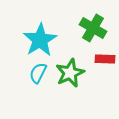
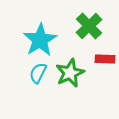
green cross: moved 4 px left, 2 px up; rotated 16 degrees clockwise
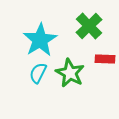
green star: rotated 20 degrees counterclockwise
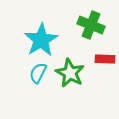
green cross: moved 2 px right, 1 px up; rotated 24 degrees counterclockwise
cyan star: moved 1 px right
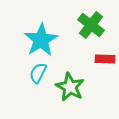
green cross: rotated 16 degrees clockwise
green star: moved 14 px down
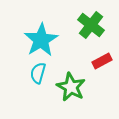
red rectangle: moved 3 px left, 2 px down; rotated 30 degrees counterclockwise
cyan semicircle: rotated 10 degrees counterclockwise
green star: moved 1 px right
